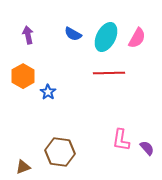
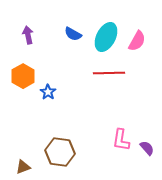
pink semicircle: moved 3 px down
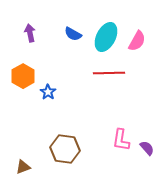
purple arrow: moved 2 px right, 2 px up
brown hexagon: moved 5 px right, 3 px up
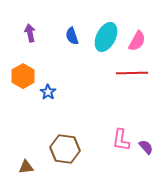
blue semicircle: moved 1 px left, 2 px down; rotated 42 degrees clockwise
red line: moved 23 px right
purple semicircle: moved 1 px left, 1 px up
brown triangle: moved 3 px right; rotated 14 degrees clockwise
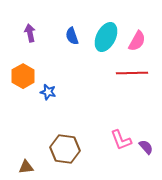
blue star: rotated 21 degrees counterclockwise
pink L-shape: rotated 30 degrees counterclockwise
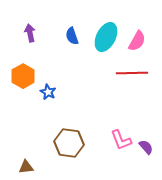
blue star: rotated 14 degrees clockwise
brown hexagon: moved 4 px right, 6 px up
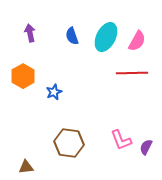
blue star: moved 6 px right; rotated 21 degrees clockwise
purple semicircle: rotated 112 degrees counterclockwise
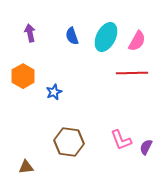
brown hexagon: moved 1 px up
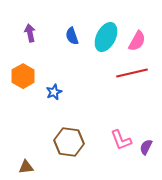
red line: rotated 12 degrees counterclockwise
